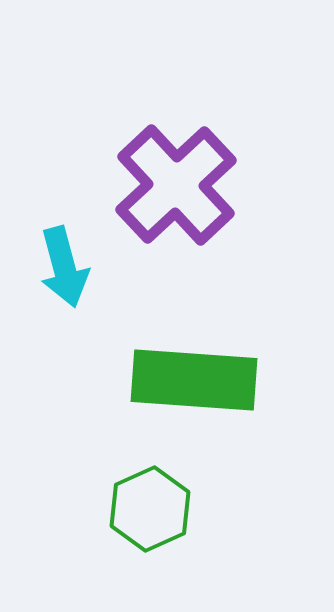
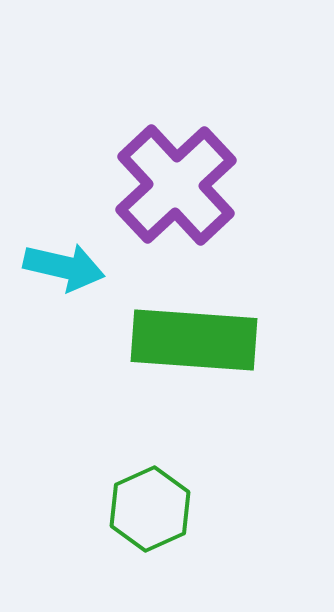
cyan arrow: rotated 62 degrees counterclockwise
green rectangle: moved 40 px up
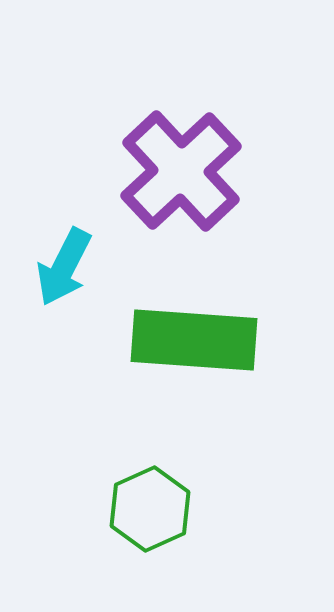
purple cross: moved 5 px right, 14 px up
cyan arrow: rotated 104 degrees clockwise
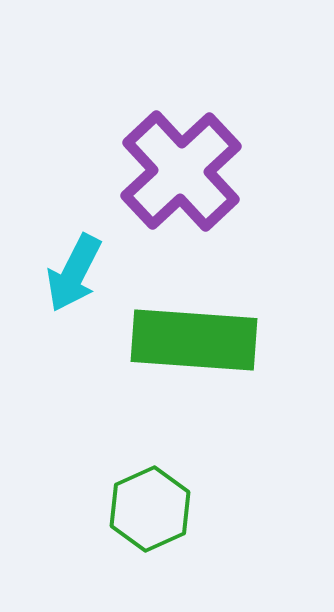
cyan arrow: moved 10 px right, 6 px down
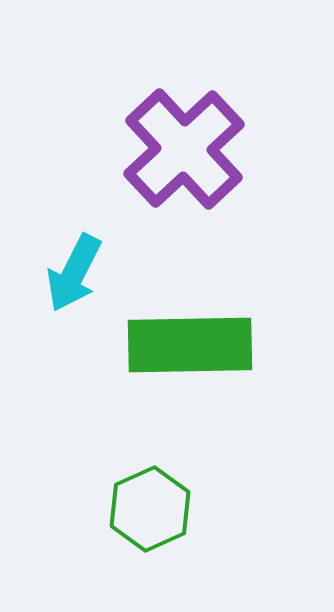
purple cross: moved 3 px right, 22 px up
green rectangle: moved 4 px left, 5 px down; rotated 5 degrees counterclockwise
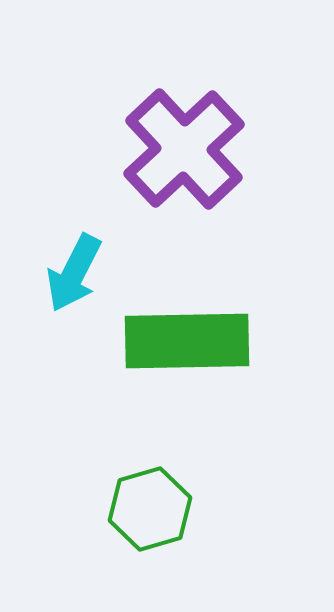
green rectangle: moved 3 px left, 4 px up
green hexagon: rotated 8 degrees clockwise
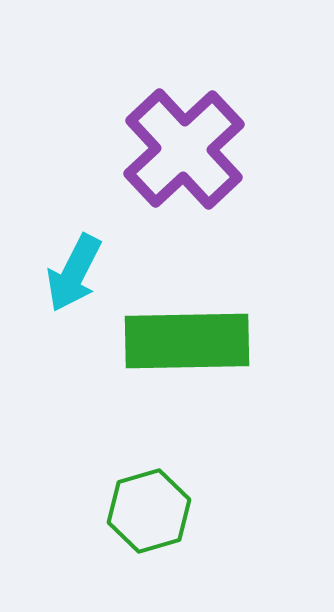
green hexagon: moved 1 px left, 2 px down
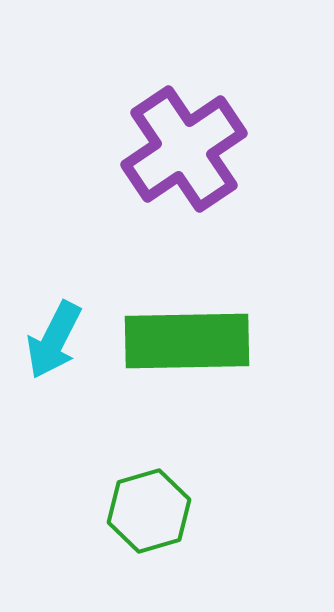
purple cross: rotated 9 degrees clockwise
cyan arrow: moved 20 px left, 67 px down
